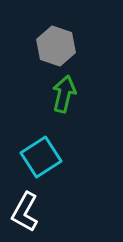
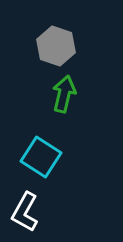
cyan square: rotated 24 degrees counterclockwise
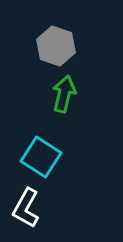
white L-shape: moved 1 px right, 4 px up
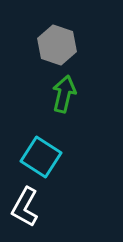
gray hexagon: moved 1 px right, 1 px up
white L-shape: moved 1 px left, 1 px up
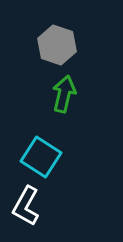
white L-shape: moved 1 px right, 1 px up
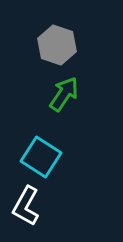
green arrow: rotated 21 degrees clockwise
